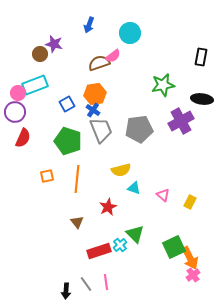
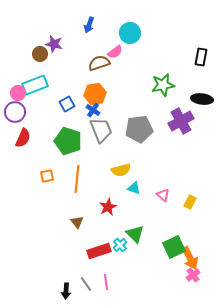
pink semicircle: moved 2 px right, 4 px up
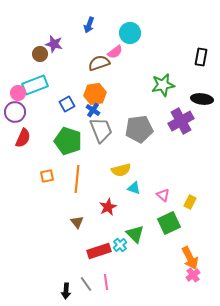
green square: moved 5 px left, 24 px up
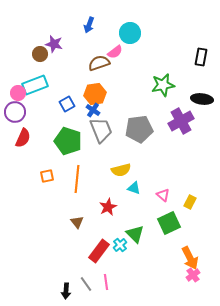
red rectangle: rotated 35 degrees counterclockwise
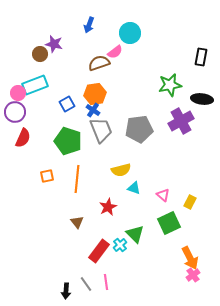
green star: moved 7 px right
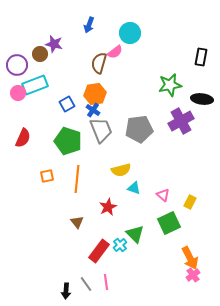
brown semicircle: rotated 55 degrees counterclockwise
purple circle: moved 2 px right, 47 px up
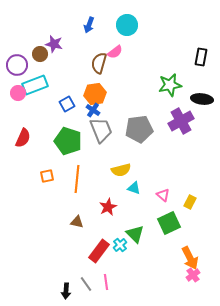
cyan circle: moved 3 px left, 8 px up
brown triangle: rotated 40 degrees counterclockwise
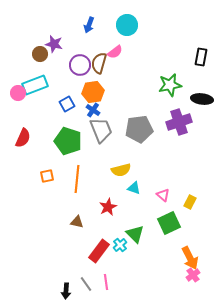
purple circle: moved 63 px right
orange hexagon: moved 2 px left, 2 px up
purple cross: moved 2 px left, 1 px down; rotated 10 degrees clockwise
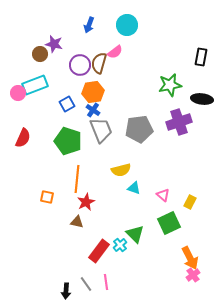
orange square: moved 21 px down; rotated 24 degrees clockwise
red star: moved 22 px left, 5 px up
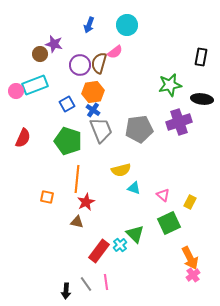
pink circle: moved 2 px left, 2 px up
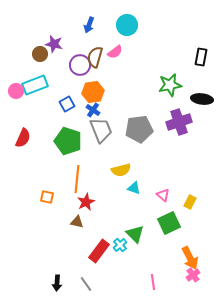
brown semicircle: moved 4 px left, 6 px up
pink line: moved 47 px right
black arrow: moved 9 px left, 8 px up
